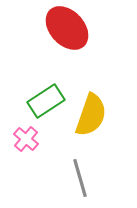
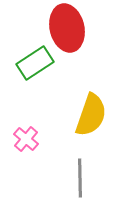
red ellipse: rotated 30 degrees clockwise
green rectangle: moved 11 px left, 38 px up
gray line: rotated 15 degrees clockwise
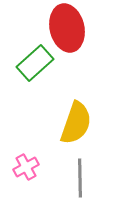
green rectangle: rotated 9 degrees counterclockwise
yellow semicircle: moved 15 px left, 8 px down
pink cross: moved 28 px down; rotated 20 degrees clockwise
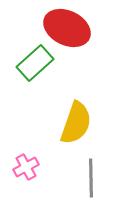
red ellipse: rotated 51 degrees counterclockwise
gray line: moved 11 px right
